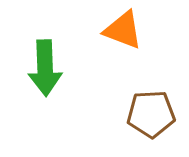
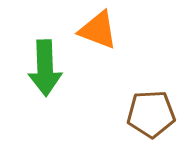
orange triangle: moved 25 px left
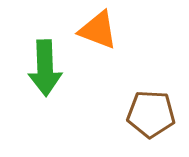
brown pentagon: rotated 6 degrees clockwise
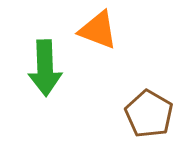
brown pentagon: moved 2 px left; rotated 27 degrees clockwise
